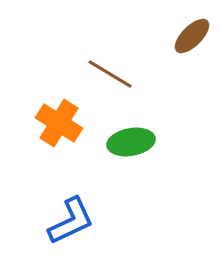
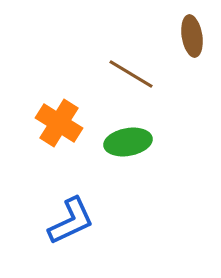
brown ellipse: rotated 54 degrees counterclockwise
brown line: moved 21 px right
green ellipse: moved 3 px left
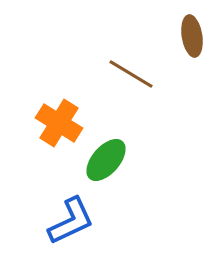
green ellipse: moved 22 px left, 18 px down; rotated 39 degrees counterclockwise
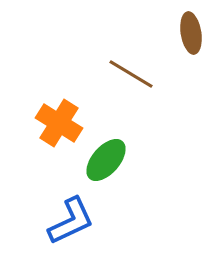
brown ellipse: moved 1 px left, 3 px up
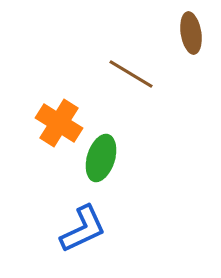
green ellipse: moved 5 px left, 2 px up; rotated 24 degrees counterclockwise
blue L-shape: moved 12 px right, 8 px down
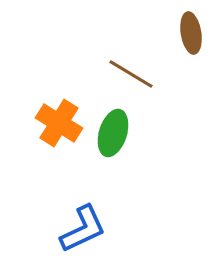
green ellipse: moved 12 px right, 25 px up
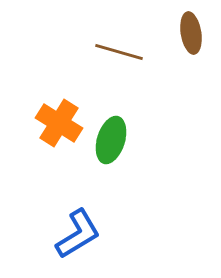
brown line: moved 12 px left, 22 px up; rotated 15 degrees counterclockwise
green ellipse: moved 2 px left, 7 px down
blue L-shape: moved 5 px left, 5 px down; rotated 6 degrees counterclockwise
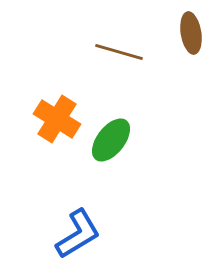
orange cross: moved 2 px left, 4 px up
green ellipse: rotated 21 degrees clockwise
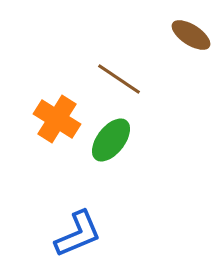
brown ellipse: moved 2 px down; rotated 48 degrees counterclockwise
brown line: moved 27 px down; rotated 18 degrees clockwise
blue L-shape: rotated 8 degrees clockwise
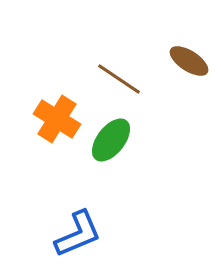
brown ellipse: moved 2 px left, 26 px down
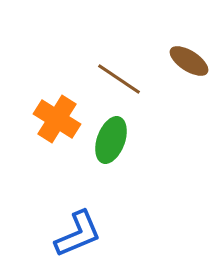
green ellipse: rotated 18 degrees counterclockwise
